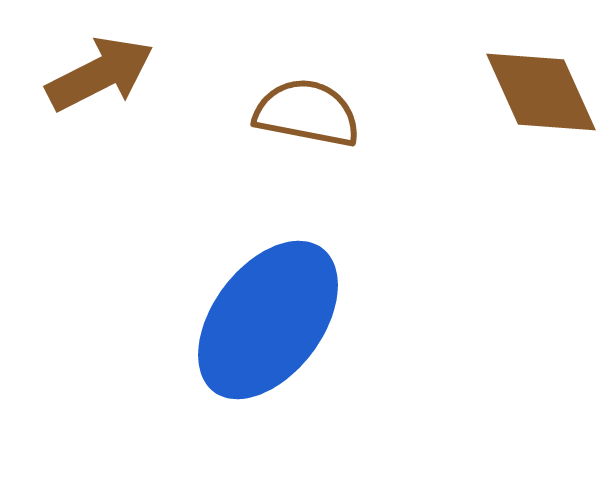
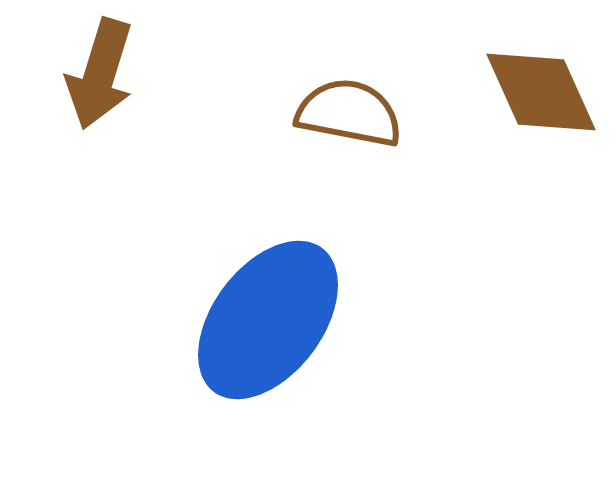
brown arrow: rotated 134 degrees clockwise
brown semicircle: moved 42 px right
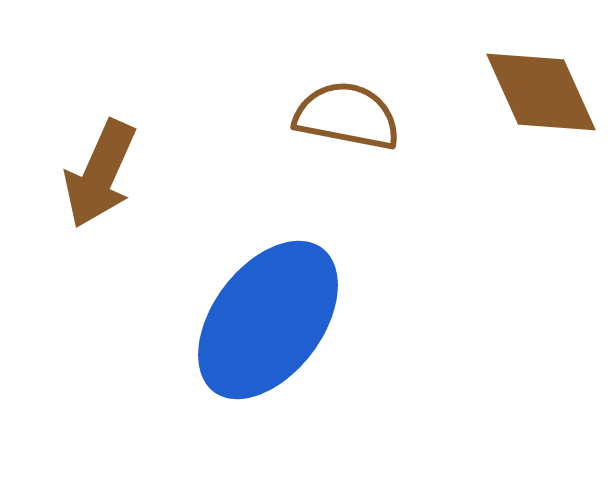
brown arrow: moved 100 px down; rotated 7 degrees clockwise
brown semicircle: moved 2 px left, 3 px down
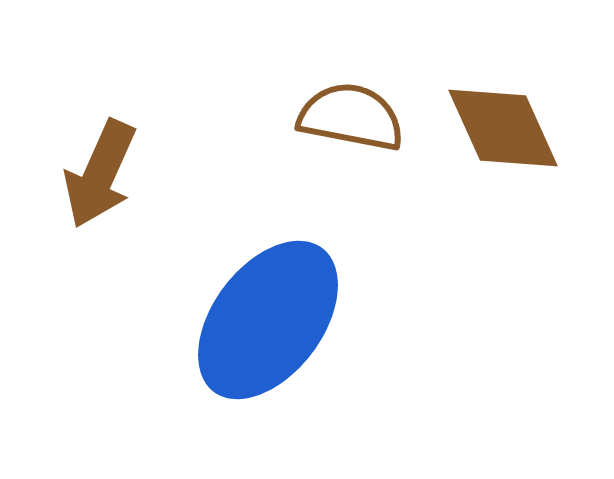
brown diamond: moved 38 px left, 36 px down
brown semicircle: moved 4 px right, 1 px down
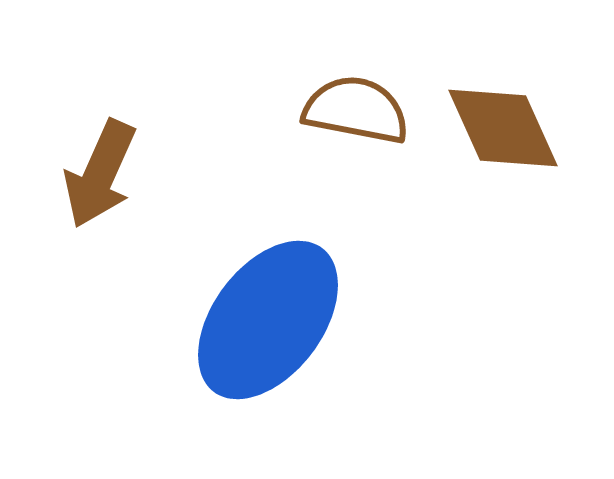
brown semicircle: moved 5 px right, 7 px up
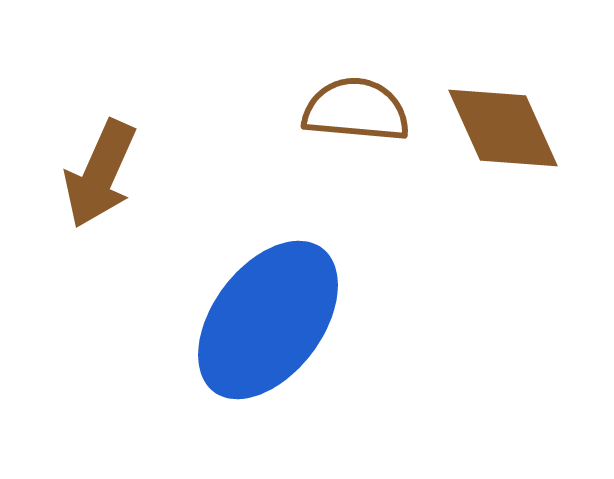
brown semicircle: rotated 6 degrees counterclockwise
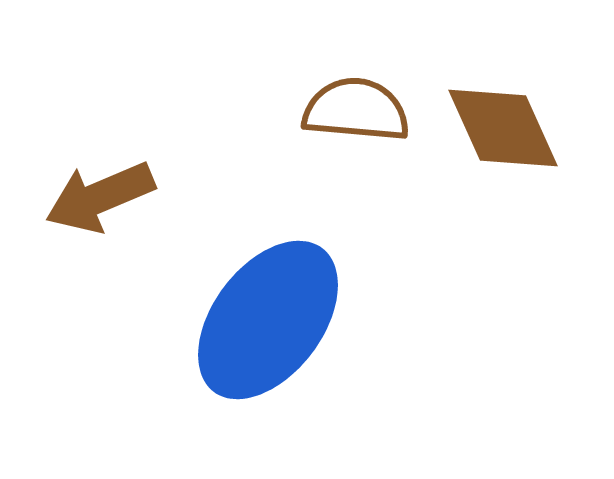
brown arrow: moved 23 px down; rotated 43 degrees clockwise
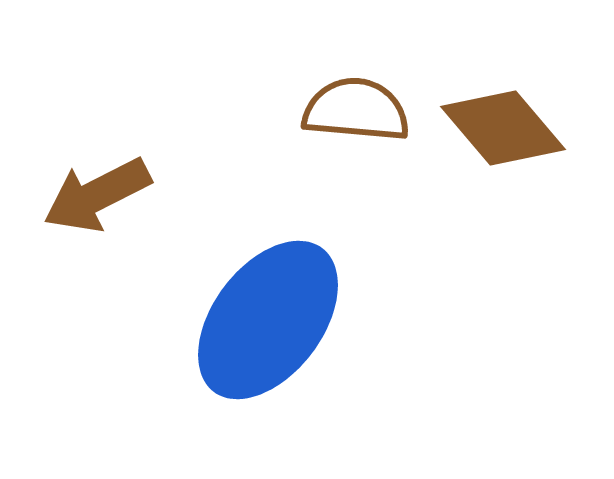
brown diamond: rotated 16 degrees counterclockwise
brown arrow: moved 3 px left, 2 px up; rotated 4 degrees counterclockwise
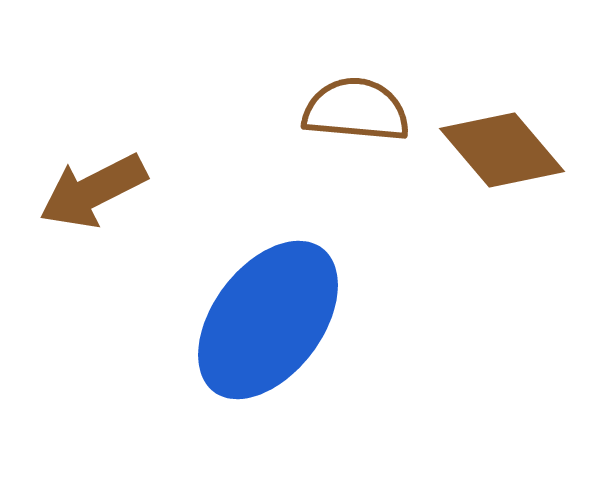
brown diamond: moved 1 px left, 22 px down
brown arrow: moved 4 px left, 4 px up
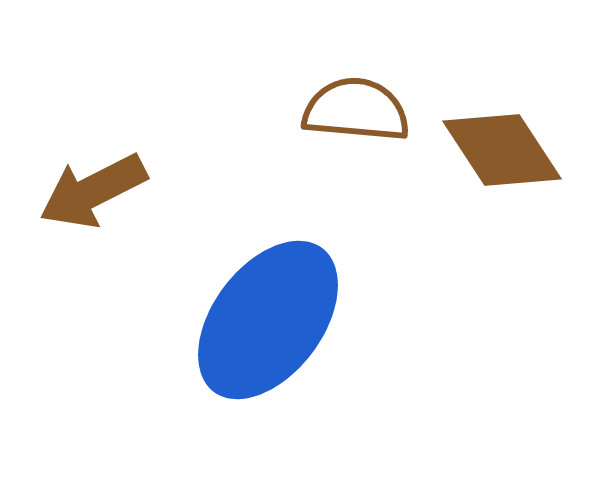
brown diamond: rotated 7 degrees clockwise
